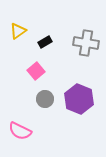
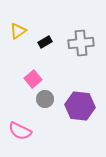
gray cross: moved 5 px left; rotated 15 degrees counterclockwise
pink square: moved 3 px left, 8 px down
purple hexagon: moved 1 px right, 7 px down; rotated 16 degrees counterclockwise
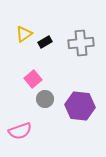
yellow triangle: moved 6 px right, 3 px down
pink semicircle: rotated 45 degrees counterclockwise
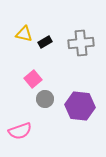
yellow triangle: rotated 48 degrees clockwise
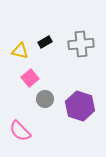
yellow triangle: moved 4 px left, 17 px down
gray cross: moved 1 px down
pink square: moved 3 px left, 1 px up
purple hexagon: rotated 12 degrees clockwise
pink semicircle: rotated 65 degrees clockwise
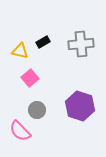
black rectangle: moved 2 px left
gray circle: moved 8 px left, 11 px down
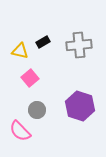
gray cross: moved 2 px left, 1 px down
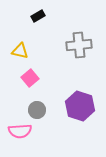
black rectangle: moved 5 px left, 26 px up
pink semicircle: rotated 50 degrees counterclockwise
